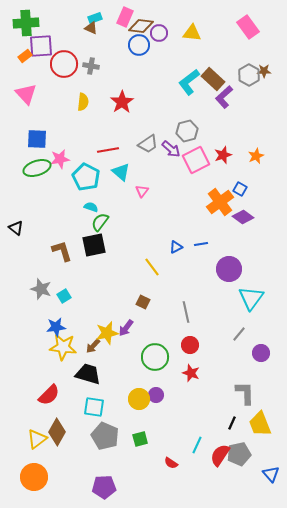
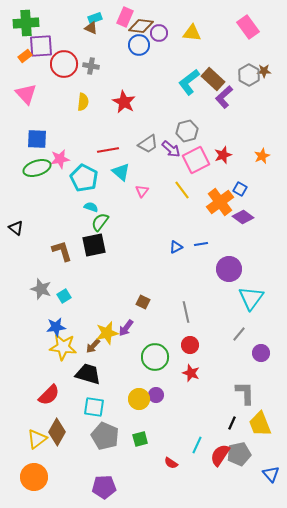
red star at (122, 102): moved 2 px right; rotated 10 degrees counterclockwise
orange star at (256, 156): moved 6 px right
cyan pentagon at (86, 177): moved 2 px left, 1 px down
yellow line at (152, 267): moved 30 px right, 77 px up
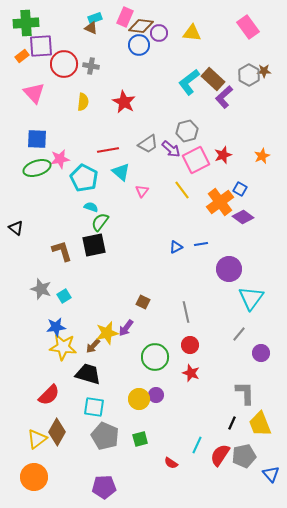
orange rectangle at (25, 56): moved 3 px left
pink triangle at (26, 94): moved 8 px right, 1 px up
gray pentagon at (239, 454): moved 5 px right, 2 px down
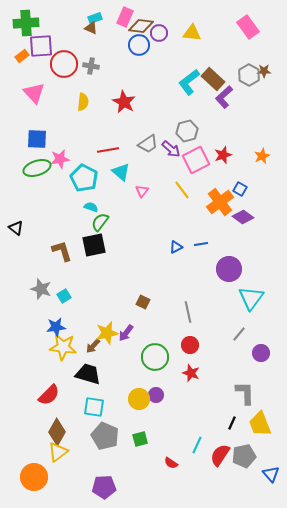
gray line at (186, 312): moved 2 px right
purple arrow at (126, 328): moved 5 px down
yellow triangle at (37, 439): moved 21 px right, 13 px down
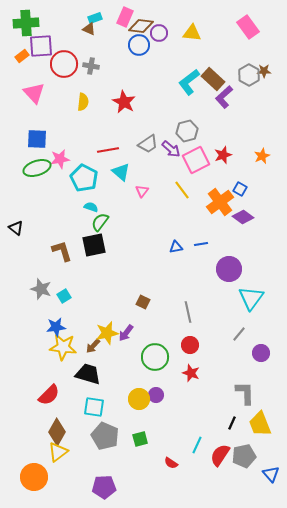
brown triangle at (91, 28): moved 2 px left, 1 px down
blue triangle at (176, 247): rotated 16 degrees clockwise
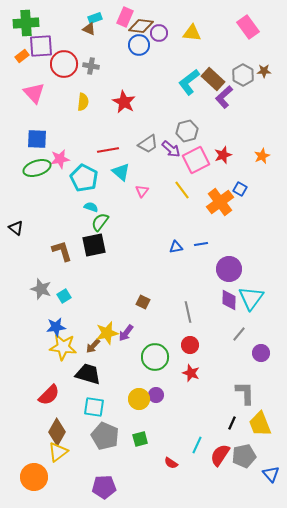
gray hexagon at (249, 75): moved 6 px left
purple diamond at (243, 217): moved 14 px left, 83 px down; rotated 55 degrees clockwise
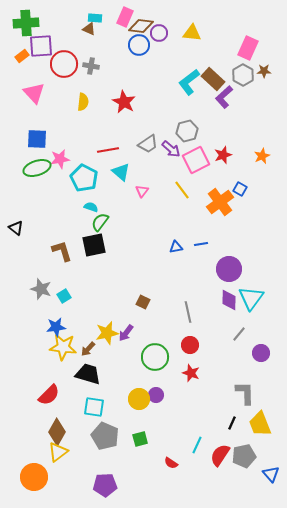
cyan rectangle at (95, 18): rotated 24 degrees clockwise
pink rectangle at (248, 27): moved 21 px down; rotated 60 degrees clockwise
brown arrow at (93, 346): moved 5 px left, 3 px down
purple pentagon at (104, 487): moved 1 px right, 2 px up
